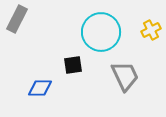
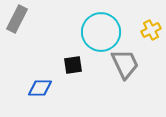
gray trapezoid: moved 12 px up
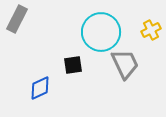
blue diamond: rotated 25 degrees counterclockwise
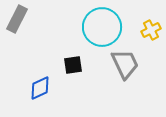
cyan circle: moved 1 px right, 5 px up
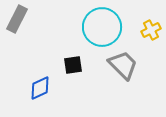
gray trapezoid: moved 2 px left, 1 px down; rotated 20 degrees counterclockwise
